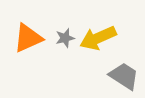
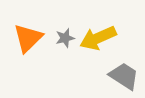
orange triangle: rotated 20 degrees counterclockwise
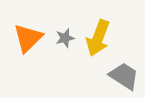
yellow arrow: rotated 45 degrees counterclockwise
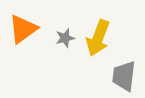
orange triangle: moved 5 px left, 9 px up; rotated 8 degrees clockwise
gray trapezoid: rotated 116 degrees counterclockwise
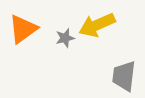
yellow arrow: moved 1 px left, 13 px up; rotated 45 degrees clockwise
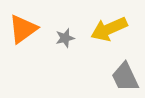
yellow arrow: moved 12 px right, 4 px down
gray trapezoid: moved 1 px right, 1 px down; rotated 32 degrees counterclockwise
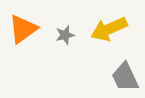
gray star: moved 3 px up
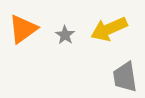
gray star: rotated 24 degrees counterclockwise
gray trapezoid: rotated 16 degrees clockwise
